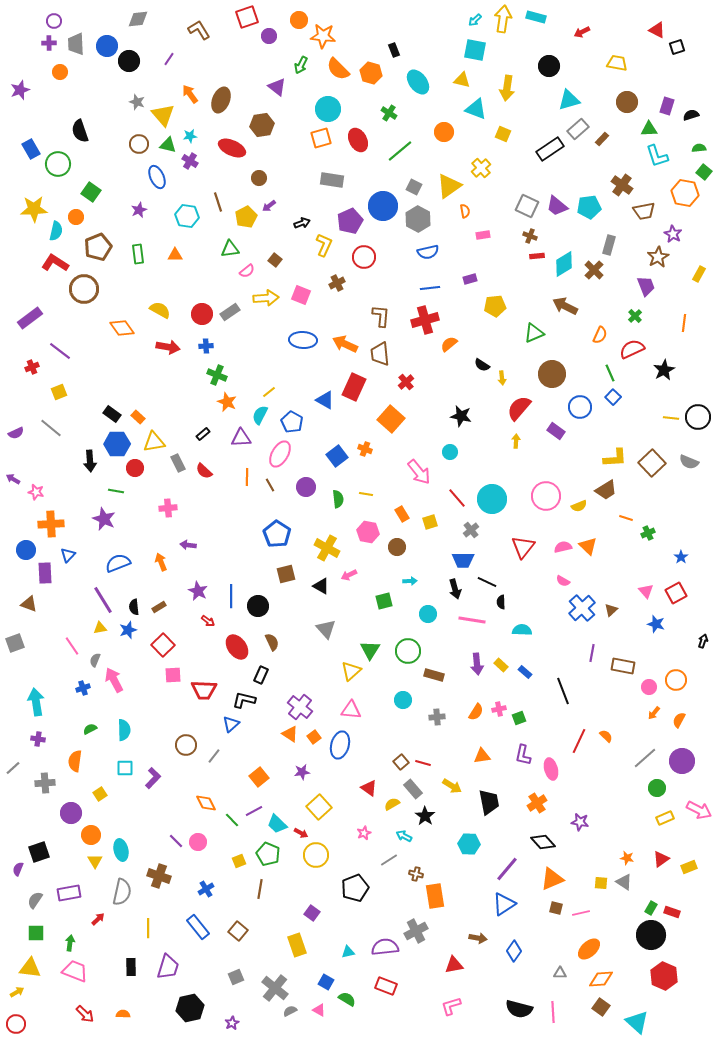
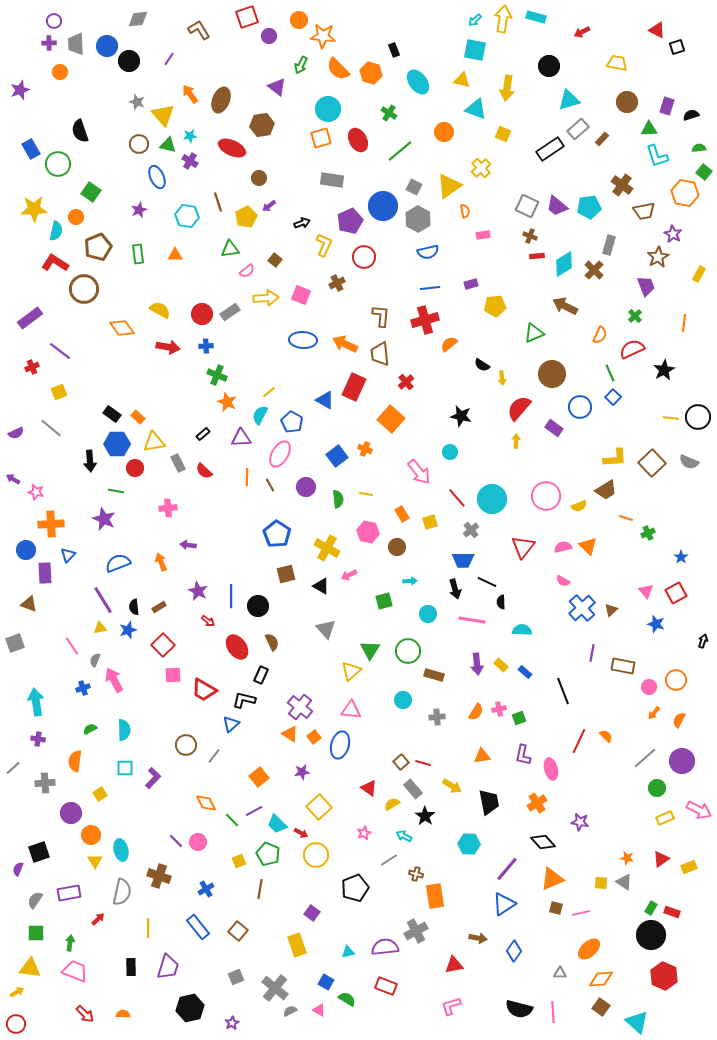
purple rectangle at (470, 279): moved 1 px right, 5 px down
purple rectangle at (556, 431): moved 2 px left, 3 px up
red trapezoid at (204, 690): rotated 28 degrees clockwise
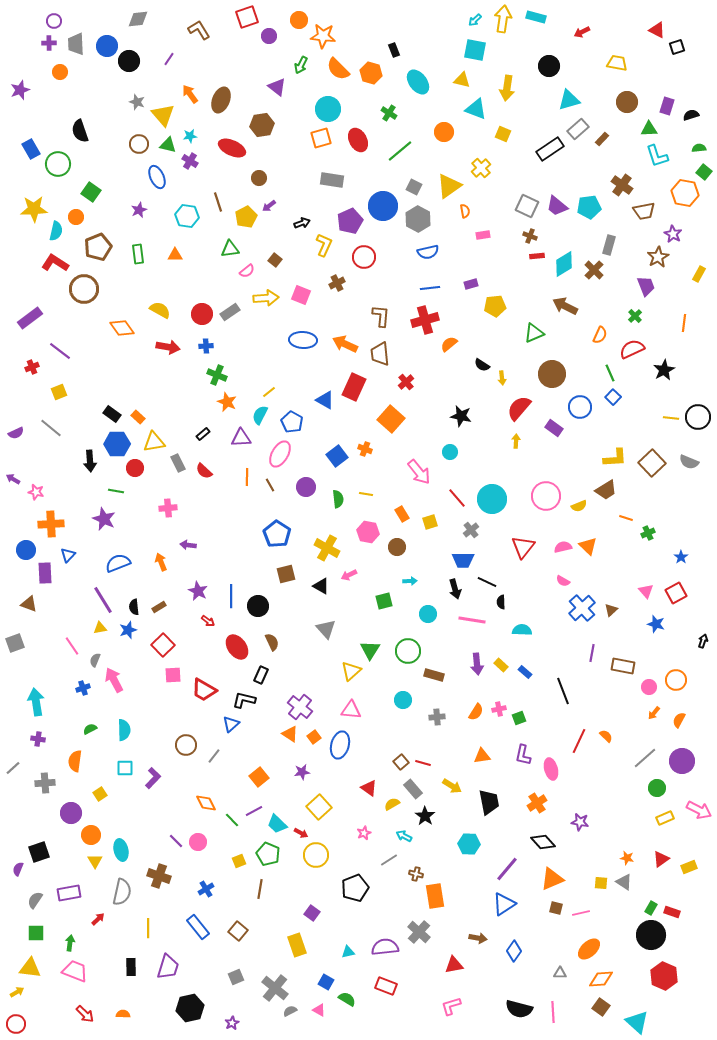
gray cross at (416, 931): moved 3 px right, 1 px down; rotated 20 degrees counterclockwise
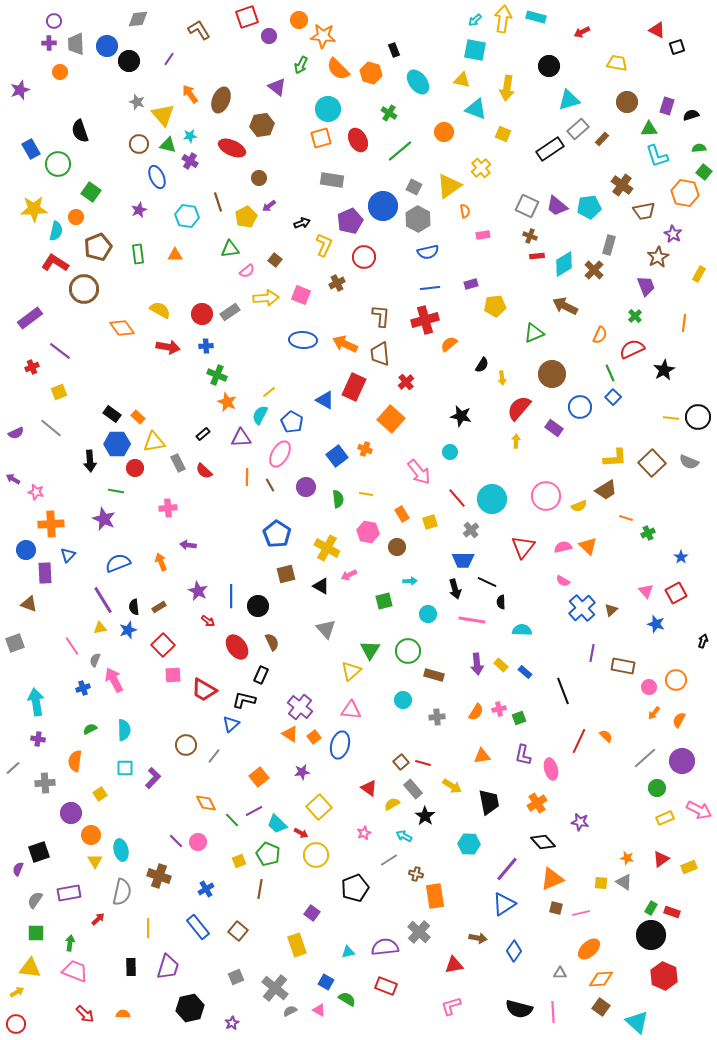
black semicircle at (482, 365): rotated 91 degrees counterclockwise
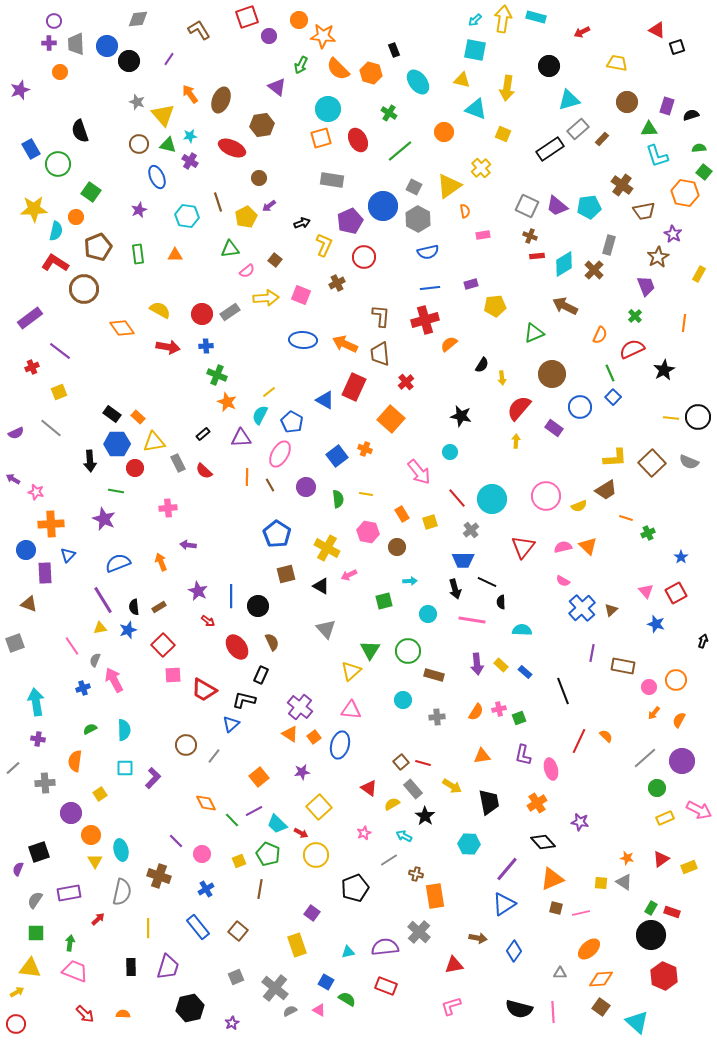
pink circle at (198, 842): moved 4 px right, 12 px down
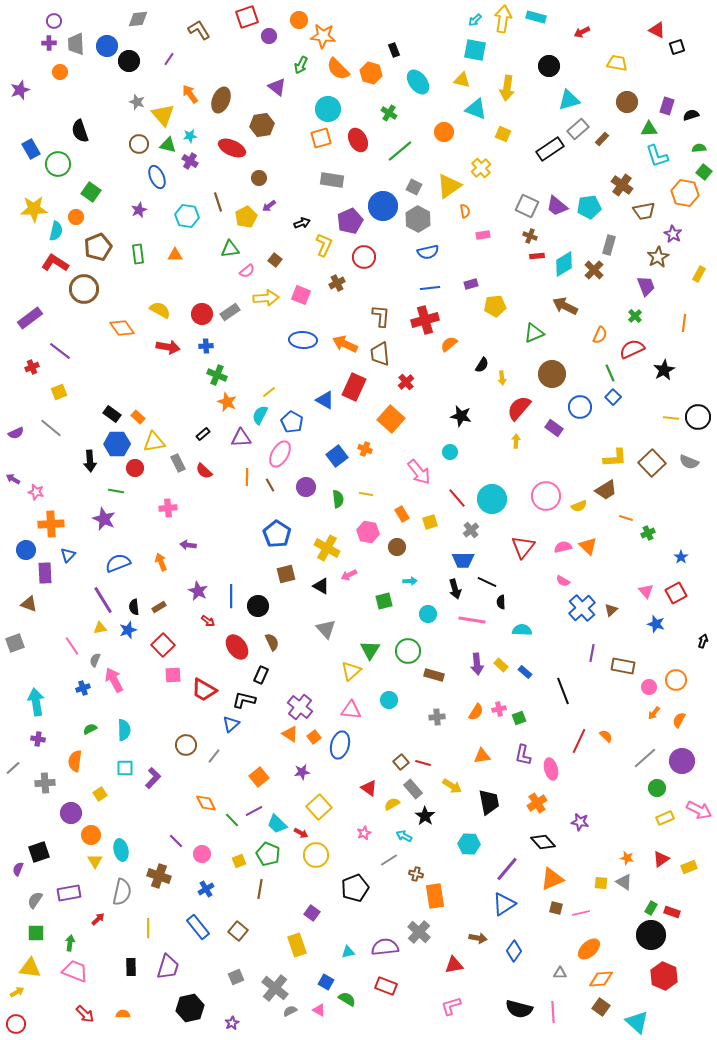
cyan circle at (403, 700): moved 14 px left
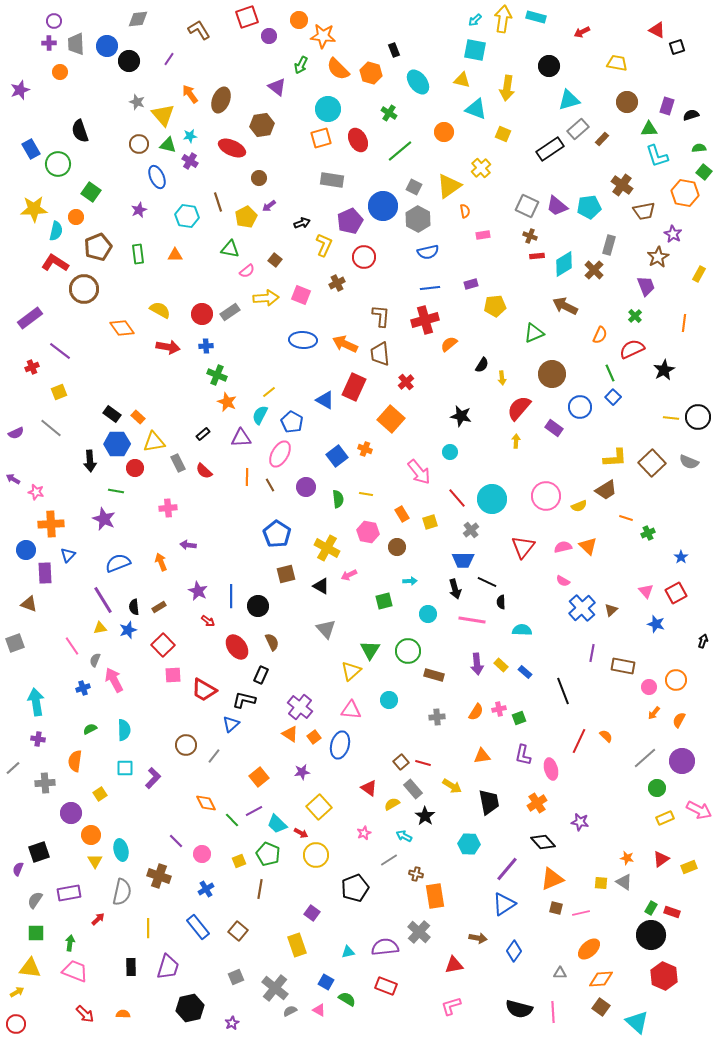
green triangle at (230, 249): rotated 18 degrees clockwise
